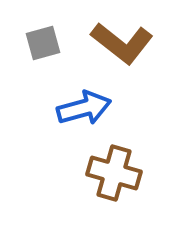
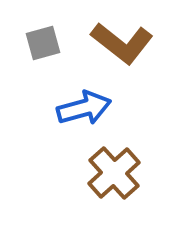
brown cross: rotated 32 degrees clockwise
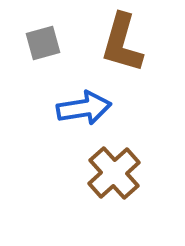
brown L-shape: rotated 68 degrees clockwise
blue arrow: rotated 6 degrees clockwise
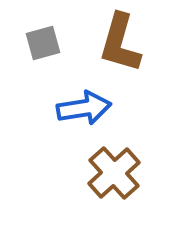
brown L-shape: moved 2 px left
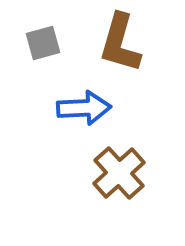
blue arrow: rotated 6 degrees clockwise
brown cross: moved 5 px right
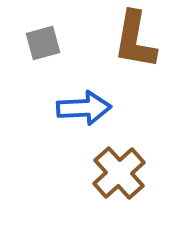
brown L-shape: moved 15 px right, 3 px up; rotated 6 degrees counterclockwise
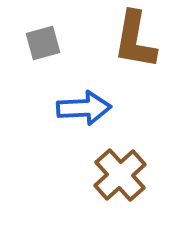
brown cross: moved 1 px right, 2 px down
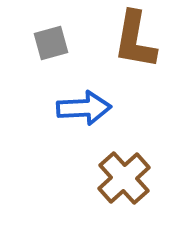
gray square: moved 8 px right
brown cross: moved 4 px right, 3 px down
